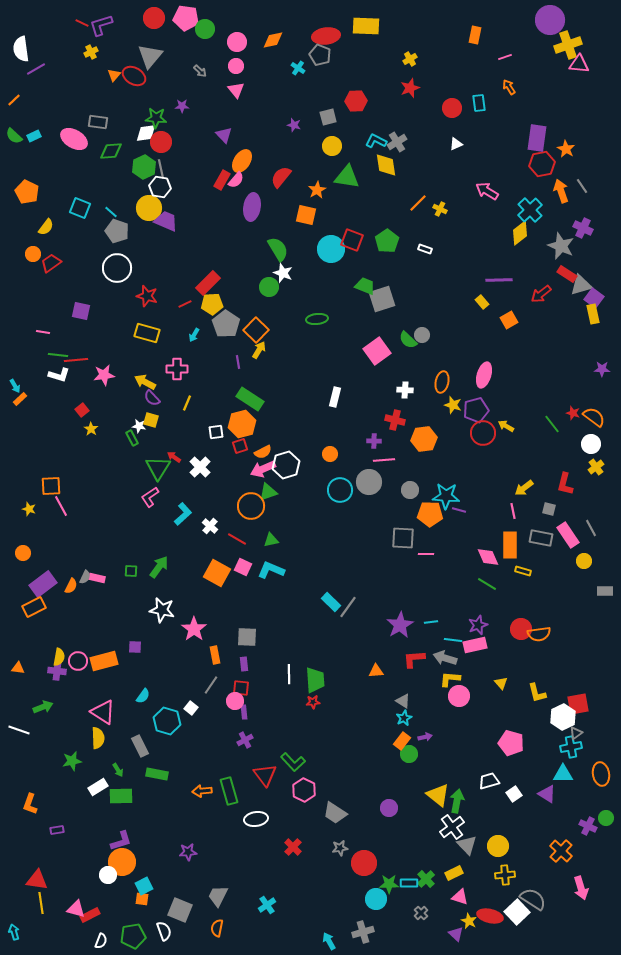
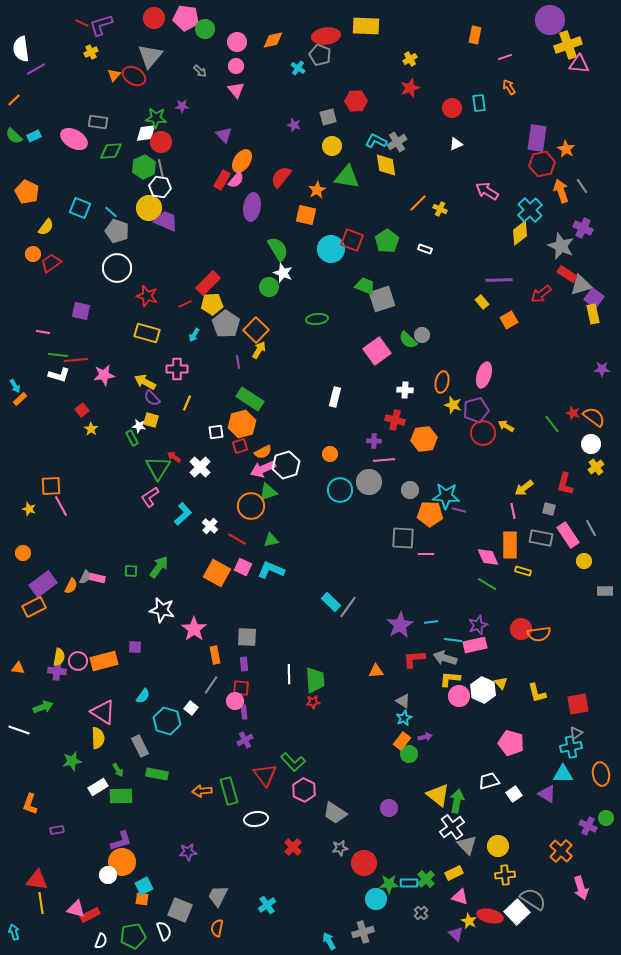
white hexagon at (563, 717): moved 80 px left, 27 px up; rotated 10 degrees counterclockwise
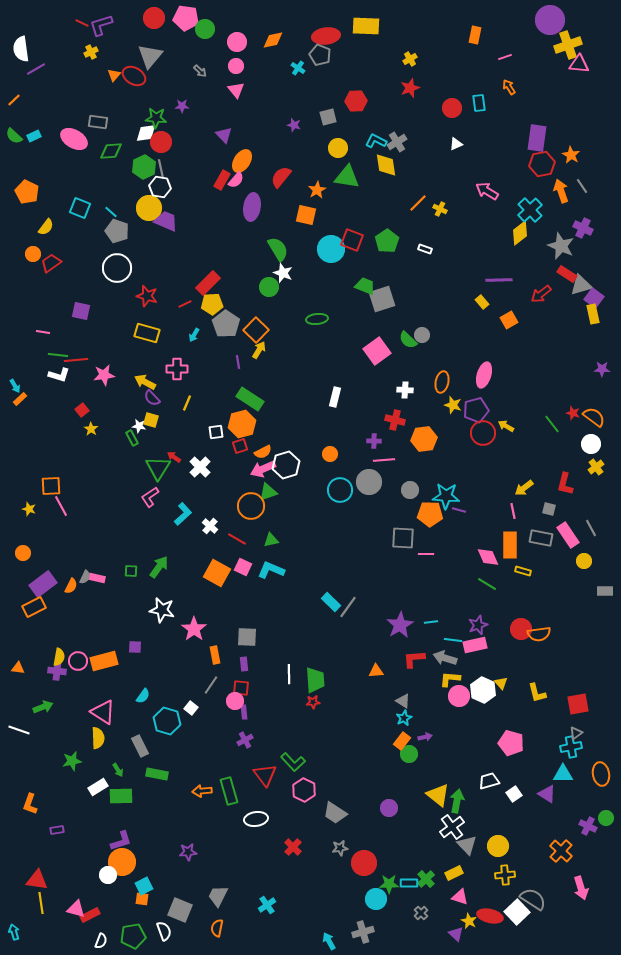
yellow circle at (332, 146): moved 6 px right, 2 px down
orange star at (566, 149): moved 5 px right, 6 px down
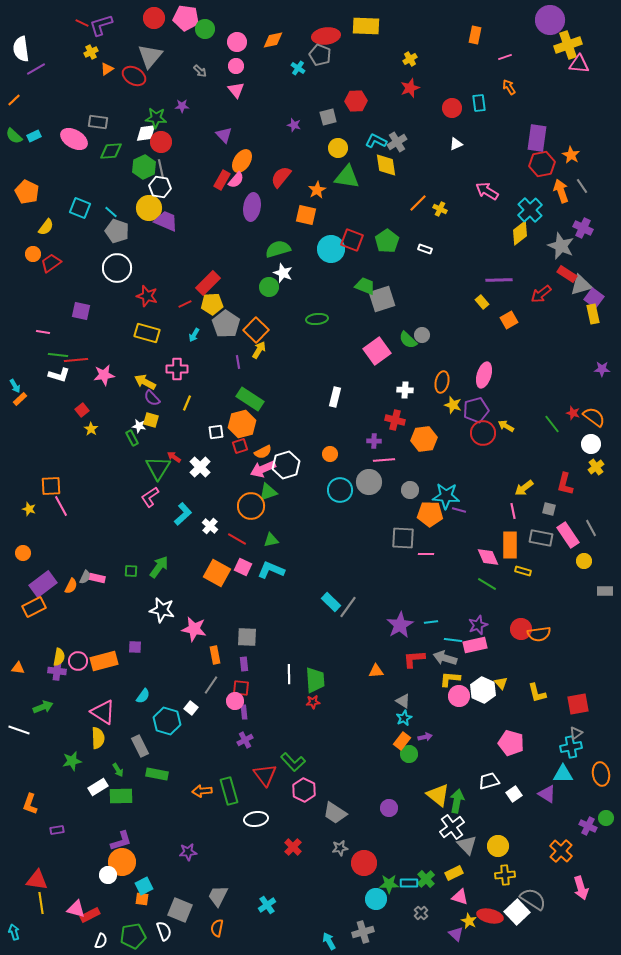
orange triangle at (114, 75): moved 7 px left, 6 px up; rotated 16 degrees clockwise
green semicircle at (278, 249): rotated 75 degrees counterclockwise
pink star at (194, 629): rotated 25 degrees counterclockwise
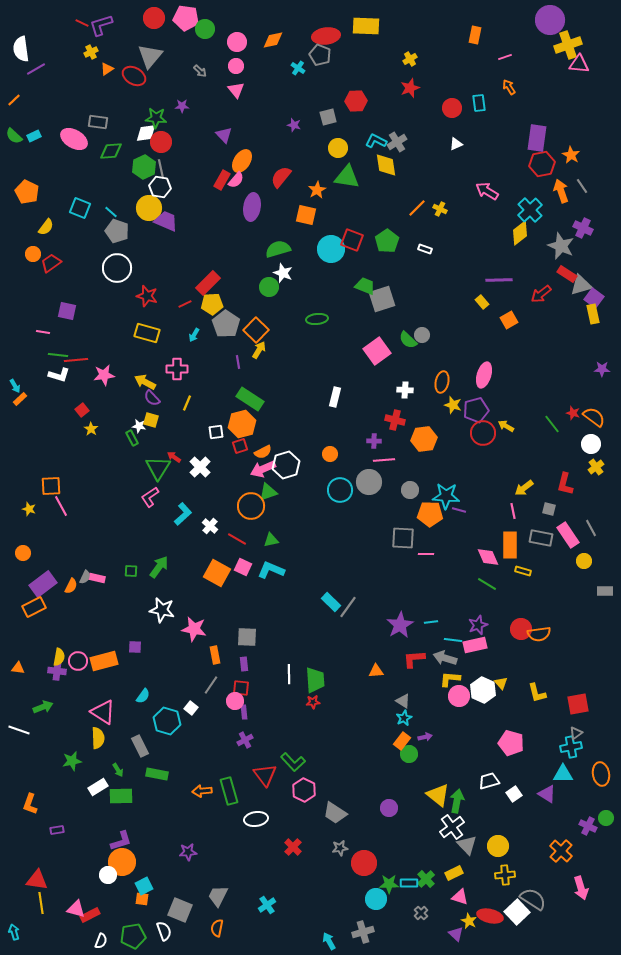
orange line at (418, 203): moved 1 px left, 5 px down
purple square at (81, 311): moved 14 px left
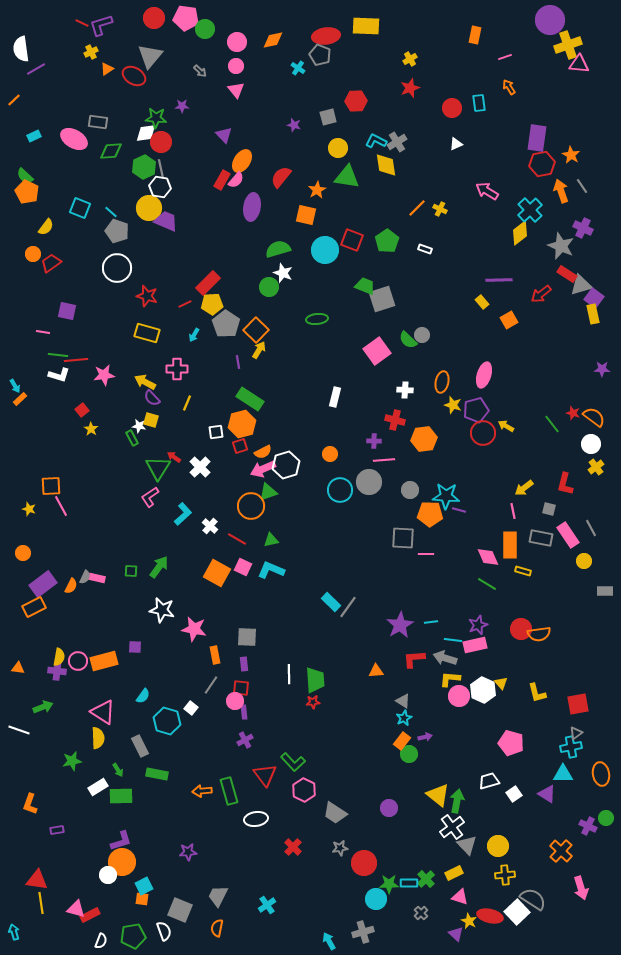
green semicircle at (14, 136): moved 11 px right, 40 px down
cyan circle at (331, 249): moved 6 px left, 1 px down
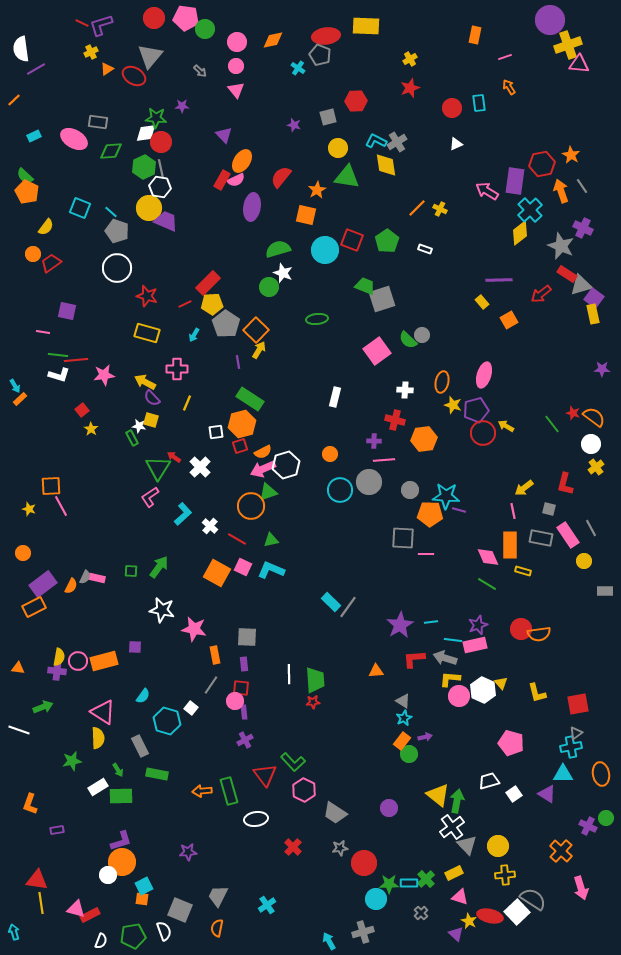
purple rectangle at (537, 138): moved 22 px left, 43 px down
pink semicircle at (236, 180): rotated 24 degrees clockwise
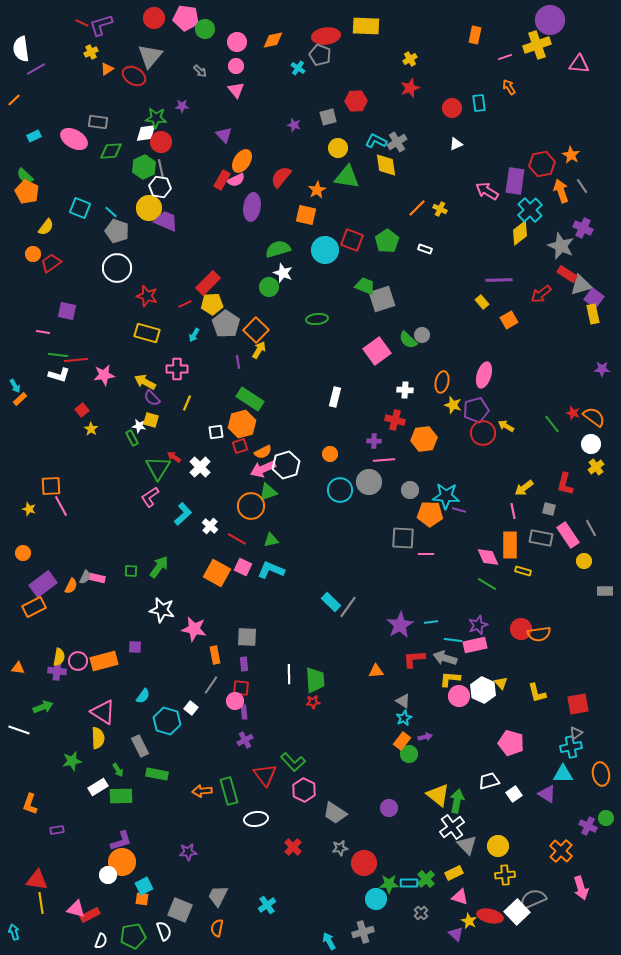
yellow cross at (568, 45): moved 31 px left
gray semicircle at (533, 899): rotated 56 degrees counterclockwise
